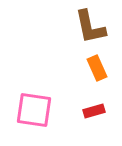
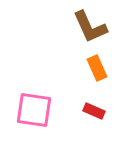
brown L-shape: rotated 12 degrees counterclockwise
red rectangle: rotated 40 degrees clockwise
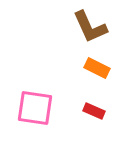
orange rectangle: rotated 40 degrees counterclockwise
pink square: moved 1 px right, 2 px up
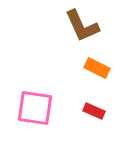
brown L-shape: moved 8 px left, 1 px up
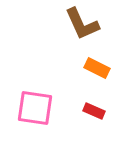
brown L-shape: moved 2 px up
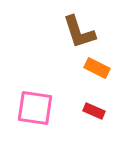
brown L-shape: moved 3 px left, 8 px down; rotated 6 degrees clockwise
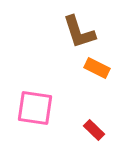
red rectangle: moved 19 px down; rotated 20 degrees clockwise
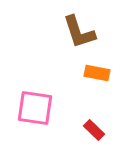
orange rectangle: moved 5 px down; rotated 15 degrees counterclockwise
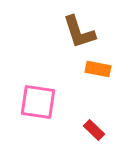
orange rectangle: moved 1 px right, 4 px up
pink square: moved 3 px right, 6 px up
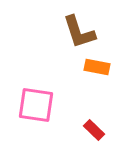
orange rectangle: moved 1 px left, 2 px up
pink square: moved 2 px left, 3 px down
